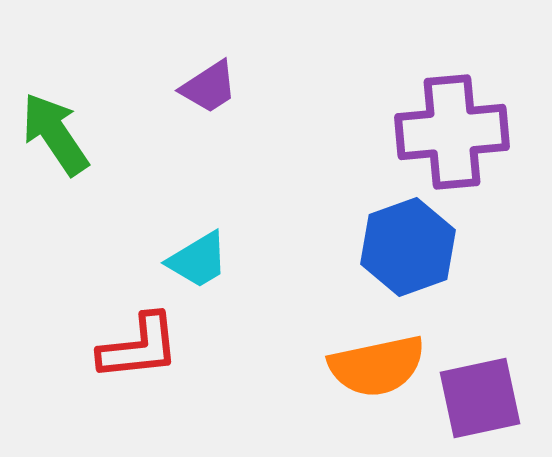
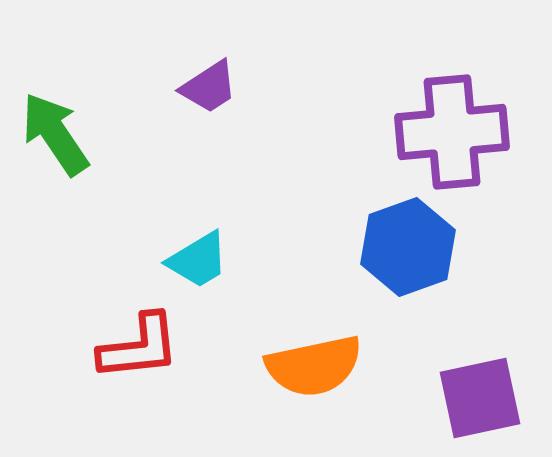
orange semicircle: moved 63 px left
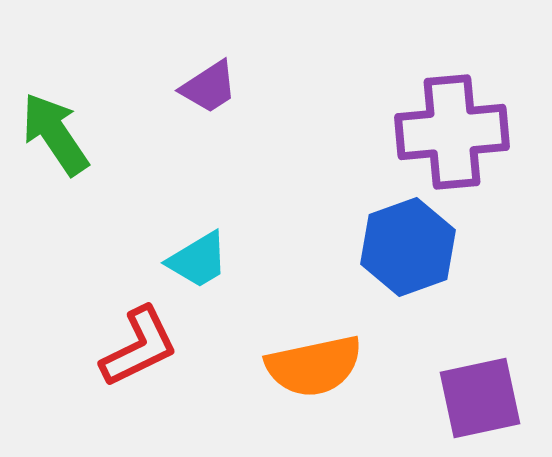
red L-shape: rotated 20 degrees counterclockwise
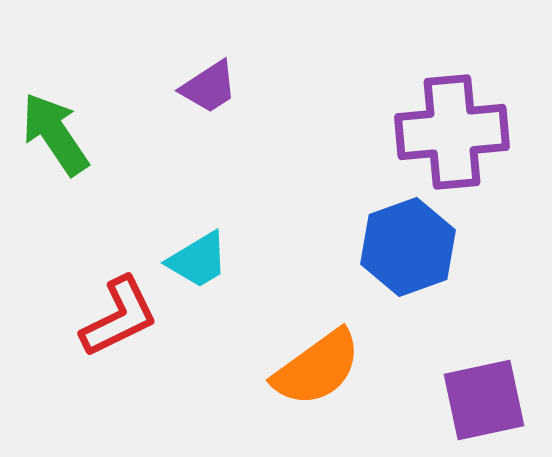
red L-shape: moved 20 px left, 30 px up
orange semicircle: moved 3 px right, 2 px down; rotated 24 degrees counterclockwise
purple square: moved 4 px right, 2 px down
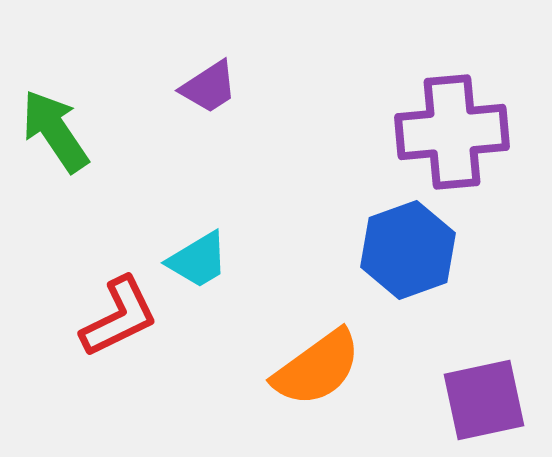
green arrow: moved 3 px up
blue hexagon: moved 3 px down
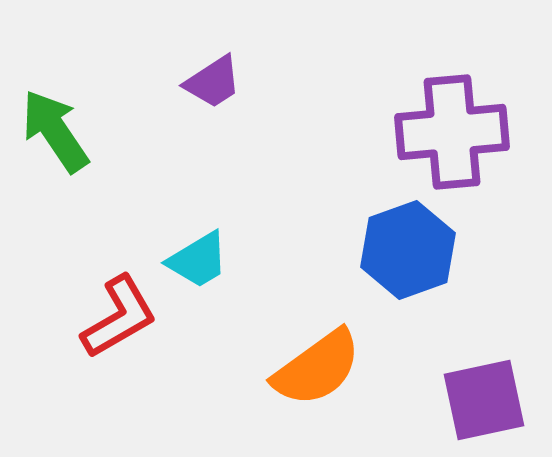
purple trapezoid: moved 4 px right, 5 px up
red L-shape: rotated 4 degrees counterclockwise
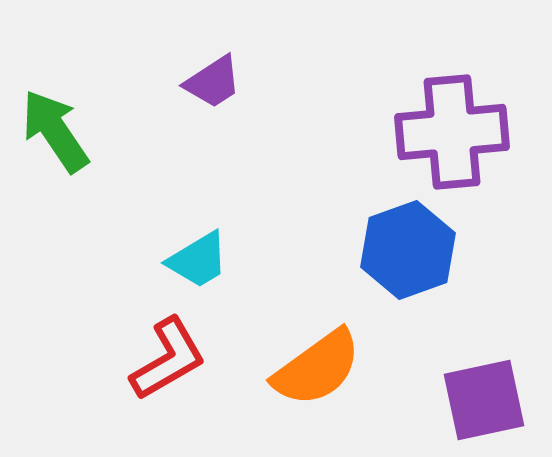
red L-shape: moved 49 px right, 42 px down
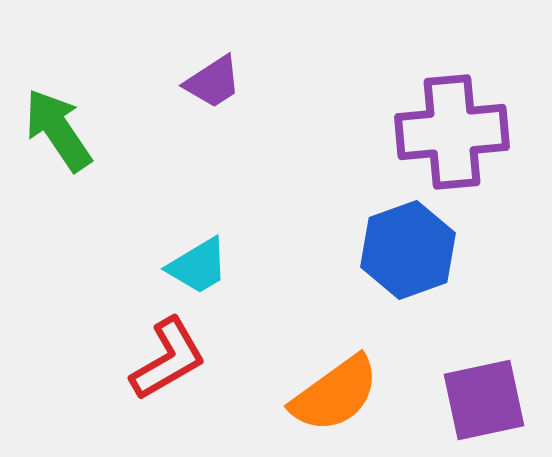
green arrow: moved 3 px right, 1 px up
cyan trapezoid: moved 6 px down
orange semicircle: moved 18 px right, 26 px down
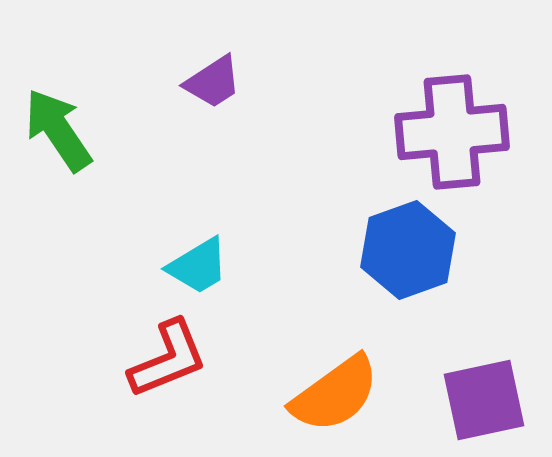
red L-shape: rotated 8 degrees clockwise
